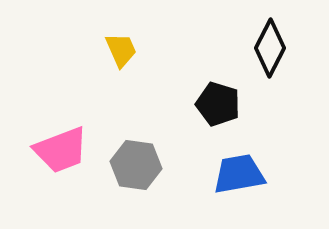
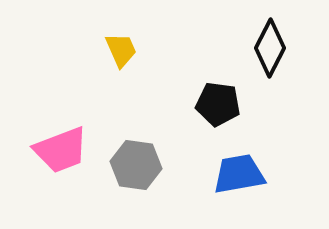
black pentagon: rotated 9 degrees counterclockwise
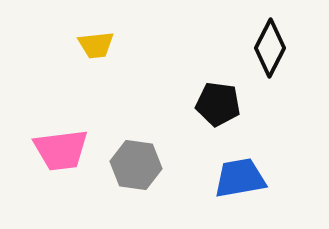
yellow trapezoid: moved 25 px left, 5 px up; rotated 108 degrees clockwise
pink trapezoid: rotated 14 degrees clockwise
blue trapezoid: moved 1 px right, 4 px down
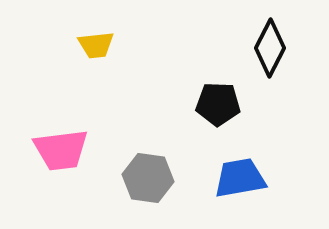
black pentagon: rotated 6 degrees counterclockwise
gray hexagon: moved 12 px right, 13 px down
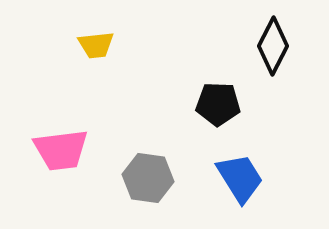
black diamond: moved 3 px right, 2 px up
blue trapezoid: rotated 68 degrees clockwise
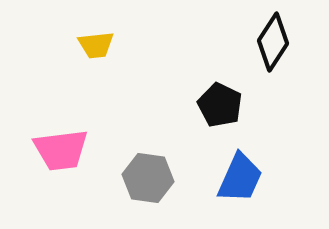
black diamond: moved 4 px up; rotated 6 degrees clockwise
black pentagon: moved 2 px right, 1 px down; rotated 24 degrees clockwise
blue trapezoid: rotated 56 degrees clockwise
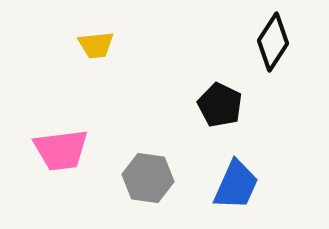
blue trapezoid: moved 4 px left, 7 px down
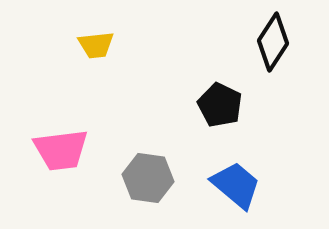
blue trapezoid: rotated 74 degrees counterclockwise
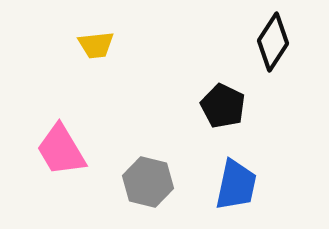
black pentagon: moved 3 px right, 1 px down
pink trapezoid: rotated 66 degrees clockwise
gray hexagon: moved 4 px down; rotated 6 degrees clockwise
blue trapezoid: rotated 62 degrees clockwise
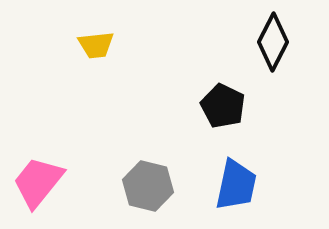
black diamond: rotated 6 degrees counterclockwise
pink trapezoid: moved 23 px left, 32 px down; rotated 70 degrees clockwise
gray hexagon: moved 4 px down
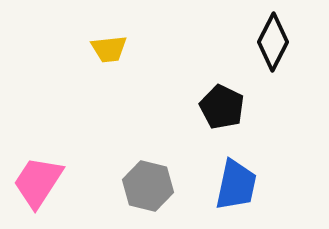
yellow trapezoid: moved 13 px right, 4 px down
black pentagon: moved 1 px left, 1 px down
pink trapezoid: rotated 6 degrees counterclockwise
